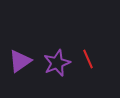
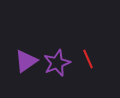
purple triangle: moved 6 px right
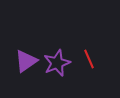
red line: moved 1 px right
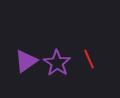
purple star: rotated 16 degrees counterclockwise
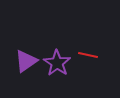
red line: moved 1 px left, 4 px up; rotated 54 degrees counterclockwise
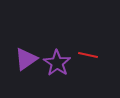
purple triangle: moved 2 px up
